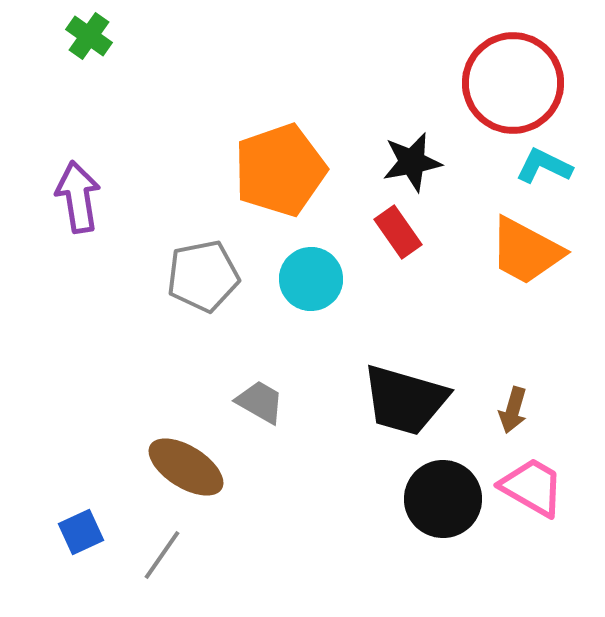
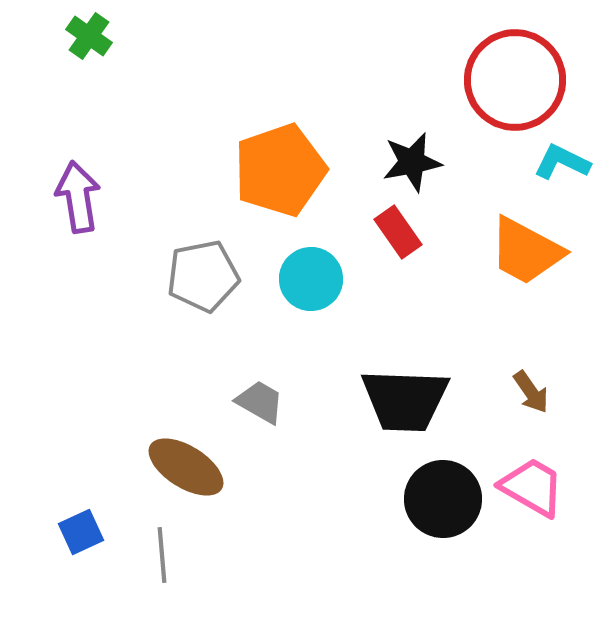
red circle: moved 2 px right, 3 px up
cyan L-shape: moved 18 px right, 4 px up
black trapezoid: rotated 14 degrees counterclockwise
brown arrow: moved 18 px right, 18 px up; rotated 51 degrees counterclockwise
gray line: rotated 40 degrees counterclockwise
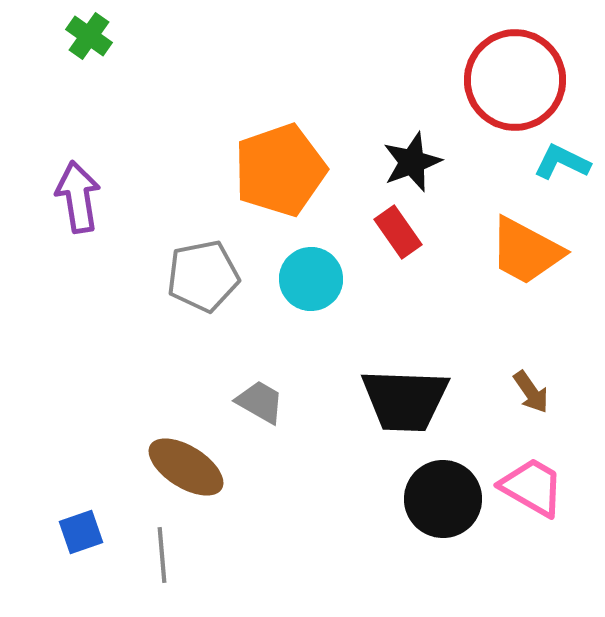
black star: rotated 10 degrees counterclockwise
blue square: rotated 6 degrees clockwise
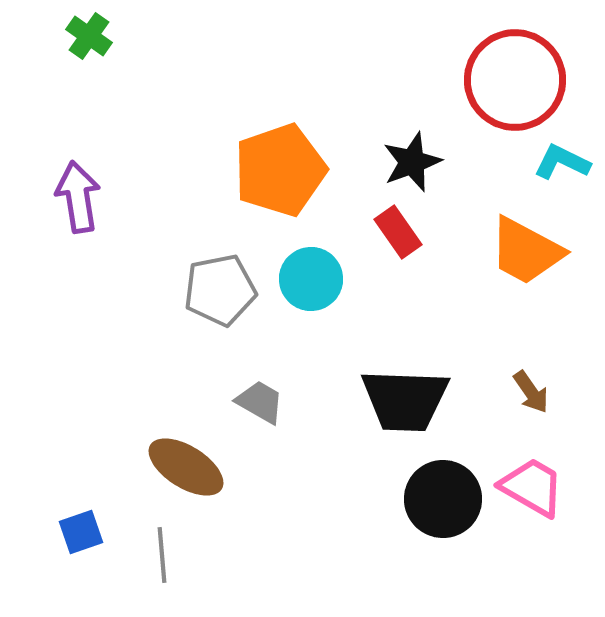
gray pentagon: moved 17 px right, 14 px down
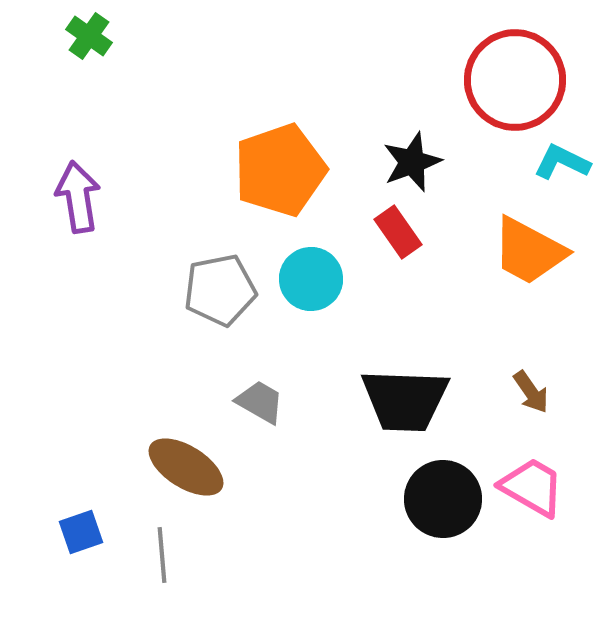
orange trapezoid: moved 3 px right
